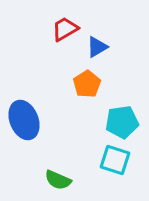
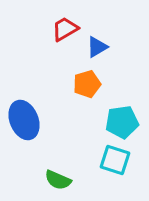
orange pentagon: rotated 16 degrees clockwise
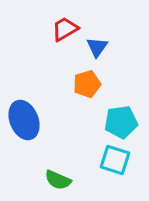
blue triangle: rotated 25 degrees counterclockwise
cyan pentagon: moved 1 px left
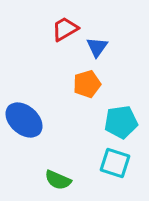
blue ellipse: rotated 27 degrees counterclockwise
cyan square: moved 3 px down
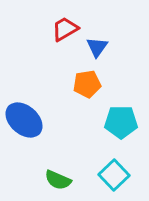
orange pentagon: rotated 8 degrees clockwise
cyan pentagon: rotated 8 degrees clockwise
cyan square: moved 1 px left, 12 px down; rotated 28 degrees clockwise
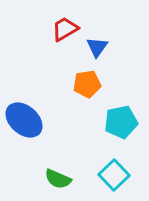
cyan pentagon: rotated 12 degrees counterclockwise
green semicircle: moved 1 px up
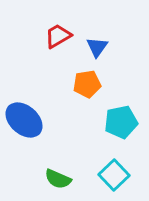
red trapezoid: moved 7 px left, 7 px down
